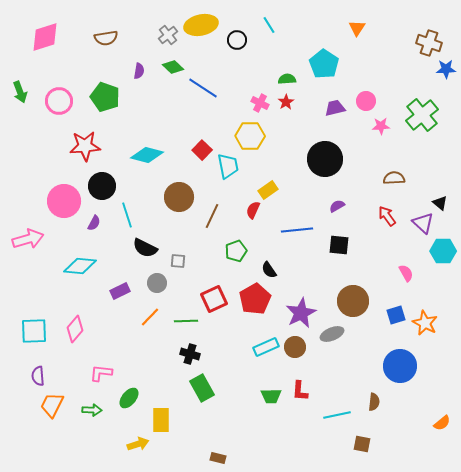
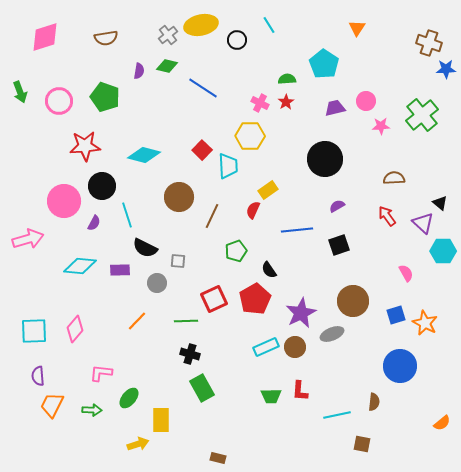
green diamond at (173, 67): moved 6 px left, 1 px up; rotated 30 degrees counterclockwise
cyan diamond at (147, 155): moved 3 px left
cyan trapezoid at (228, 166): rotated 8 degrees clockwise
black square at (339, 245): rotated 25 degrees counterclockwise
purple rectangle at (120, 291): moved 21 px up; rotated 24 degrees clockwise
orange line at (150, 317): moved 13 px left, 4 px down
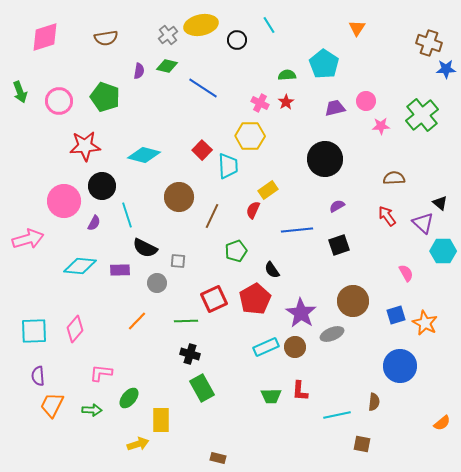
green semicircle at (287, 79): moved 4 px up
black semicircle at (269, 270): moved 3 px right
purple star at (301, 313): rotated 12 degrees counterclockwise
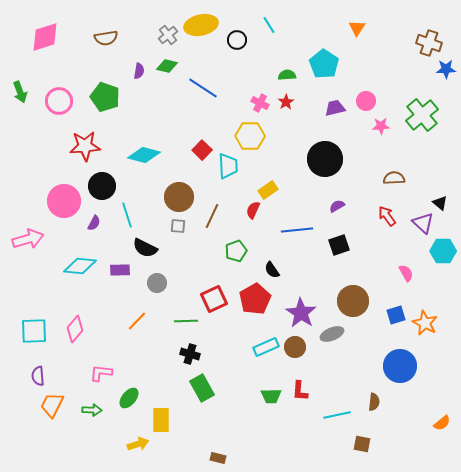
gray square at (178, 261): moved 35 px up
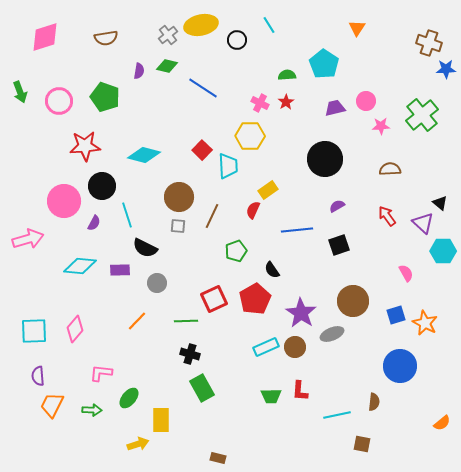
brown semicircle at (394, 178): moved 4 px left, 9 px up
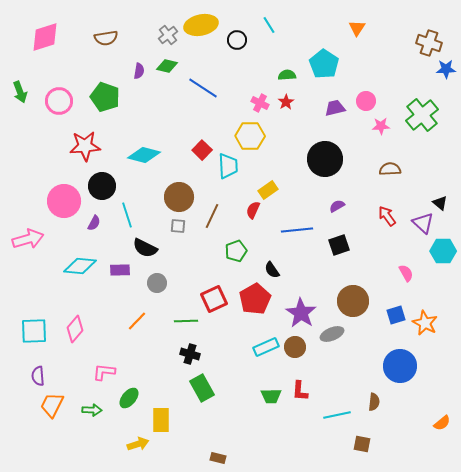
pink L-shape at (101, 373): moved 3 px right, 1 px up
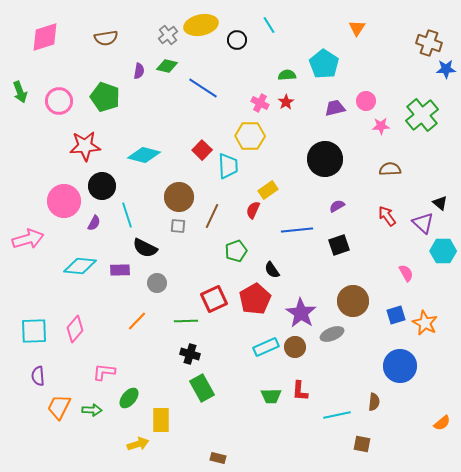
orange trapezoid at (52, 405): moved 7 px right, 2 px down
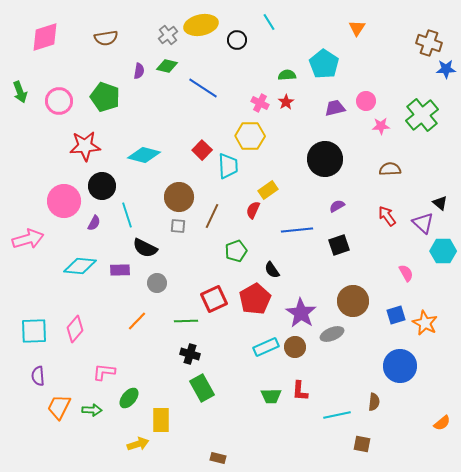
cyan line at (269, 25): moved 3 px up
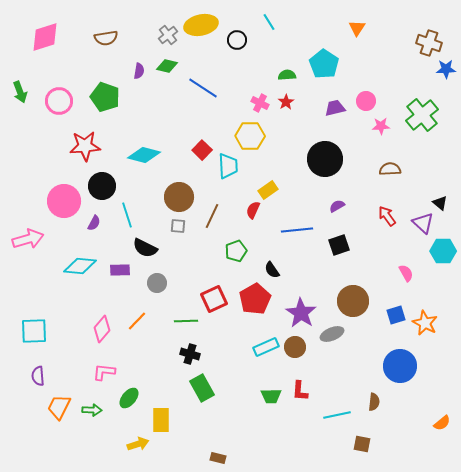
pink diamond at (75, 329): moved 27 px right
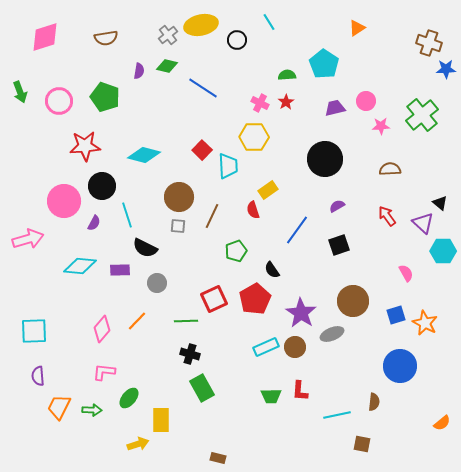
orange triangle at (357, 28): rotated 24 degrees clockwise
yellow hexagon at (250, 136): moved 4 px right, 1 px down
red semicircle at (253, 210): rotated 42 degrees counterclockwise
blue line at (297, 230): rotated 48 degrees counterclockwise
